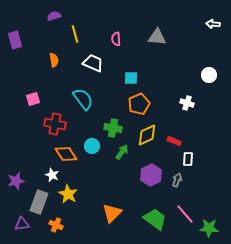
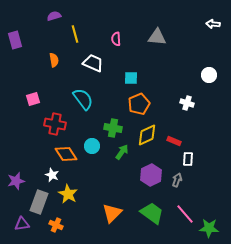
green trapezoid: moved 3 px left, 6 px up
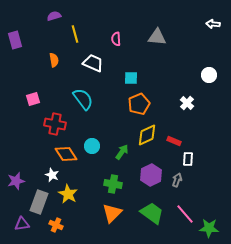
white cross: rotated 24 degrees clockwise
green cross: moved 56 px down
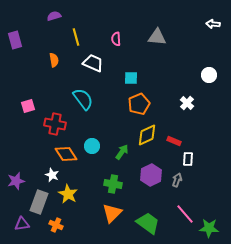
yellow line: moved 1 px right, 3 px down
pink square: moved 5 px left, 7 px down
green trapezoid: moved 4 px left, 10 px down
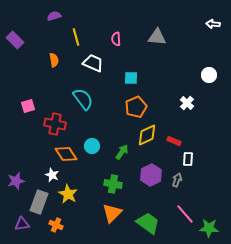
purple rectangle: rotated 30 degrees counterclockwise
orange pentagon: moved 3 px left, 3 px down
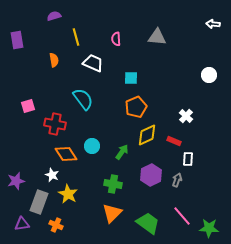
purple rectangle: moved 2 px right; rotated 36 degrees clockwise
white cross: moved 1 px left, 13 px down
pink line: moved 3 px left, 2 px down
